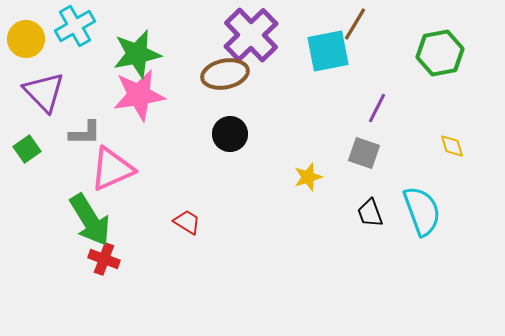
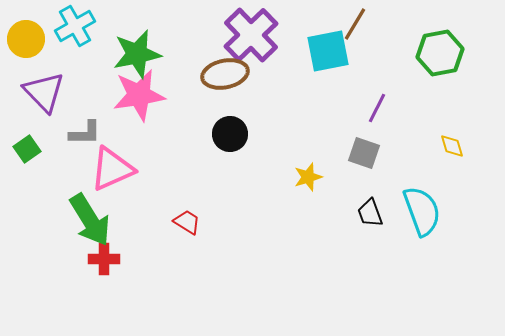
red cross: rotated 20 degrees counterclockwise
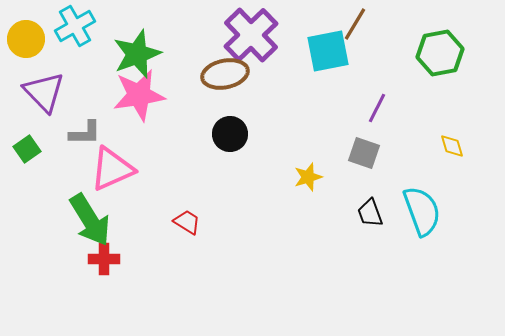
green star: rotated 9 degrees counterclockwise
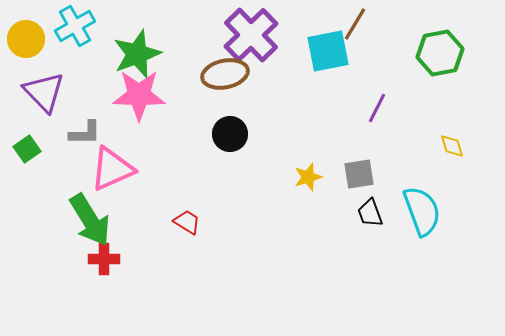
pink star: rotated 10 degrees clockwise
gray square: moved 5 px left, 21 px down; rotated 28 degrees counterclockwise
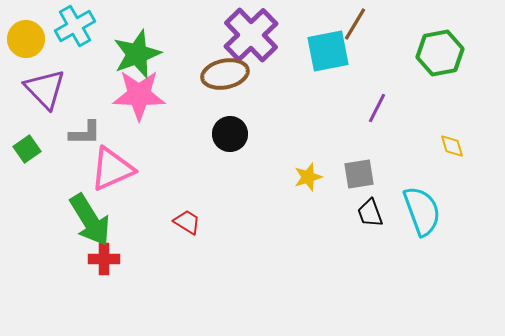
purple triangle: moved 1 px right, 3 px up
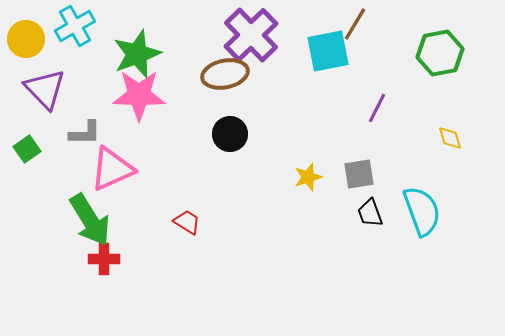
yellow diamond: moved 2 px left, 8 px up
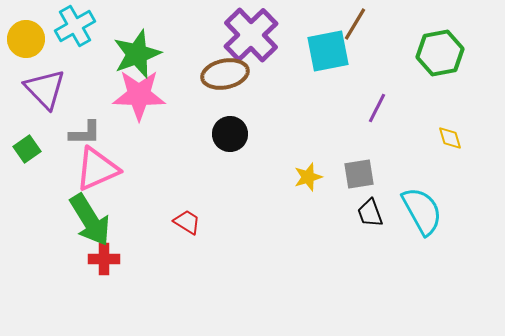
pink triangle: moved 15 px left
cyan semicircle: rotated 9 degrees counterclockwise
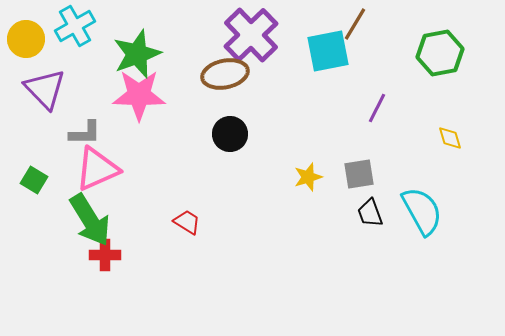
green square: moved 7 px right, 31 px down; rotated 24 degrees counterclockwise
red cross: moved 1 px right, 4 px up
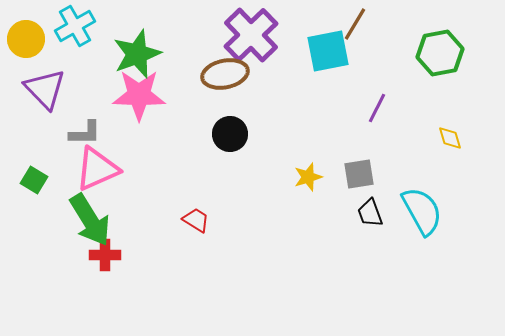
red trapezoid: moved 9 px right, 2 px up
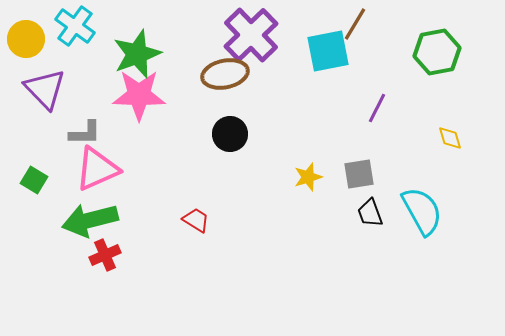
cyan cross: rotated 24 degrees counterclockwise
green hexagon: moved 3 px left, 1 px up
green arrow: rotated 108 degrees clockwise
red cross: rotated 24 degrees counterclockwise
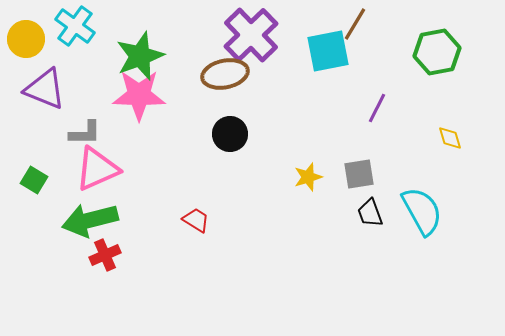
green star: moved 3 px right, 2 px down
purple triangle: rotated 24 degrees counterclockwise
